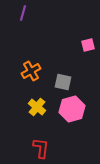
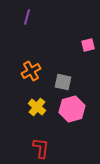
purple line: moved 4 px right, 4 px down
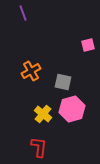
purple line: moved 4 px left, 4 px up; rotated 35 degrees counterclockwise
yellow cross: moved 6 px right, 7 px down
red L-shape: moved 2 px left, 1 px up
